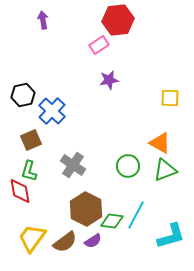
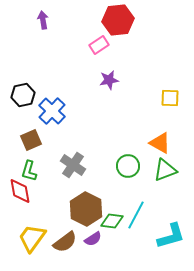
purple semicircle: moved 2 px up
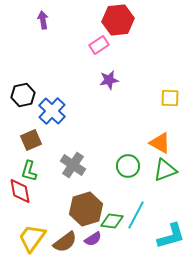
brown hexagon: rotated 16 degrees clockwise
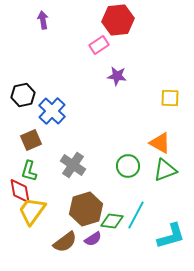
purple star: moved 8 px right, 4 px up; rotated 18 degrees clockwise
yellow trapezoid: moved 27 px up
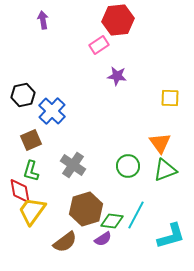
orange triangle: rotated 25 degrees clockwise
green L-shape: moved 2 px right
purple semicircle: moved 10 px right
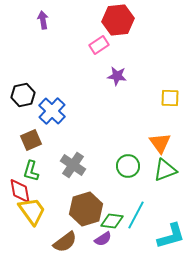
yellow trapezoid: rotated 108 degrees clockwise
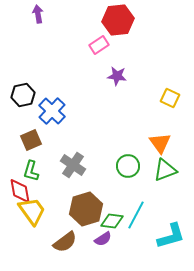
purple arrow: moved 5 px left, 6 px up
yellow square: rotated 24 degrees clockwise
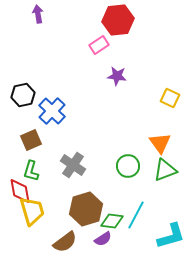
yellow trapezoid: rotated 20 degrees clockwise
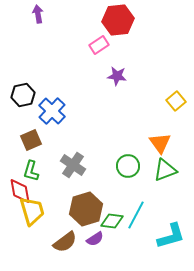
yellow square: moved 6 px right, 3 px down; rotated 24 degrees clockwise
purple semicircle: moved 8 px left
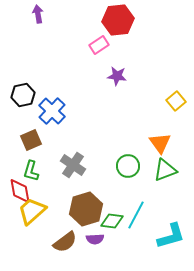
yellow trapezoid: rotated 116 degrees counterclockwise
purple semicircle: rotated 30 degrees clockwise
